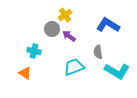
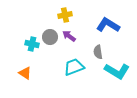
yellow cross: rotated 24 degrees clockwise
gray circle: moved 2 px left, 8 px down
cyan cross: moved 2 px left, 7 px up
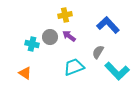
blue L-shape: rotated 15 degrees clockwise
gray semicircle: rotated 40 degrees clockwise
cyan L-shape: rotated 15 degrees clockwise
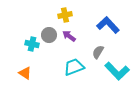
gray circle: moved 1 px left, 2 px up
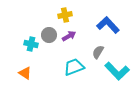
purple arrow: rotated 112 degrees clockwise
cyan cross: moved 1 px left
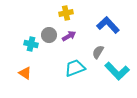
yellow cross: moved 1 px right, 2 px up
cyan trapezoid: moved 1 px right, 1 px down
